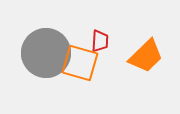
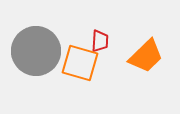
gray circle: moved 10 px left, 2 px up
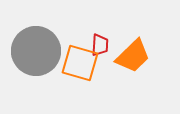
red trapezoid: moved 4 px down
orange trapezoid: moved 13 px left
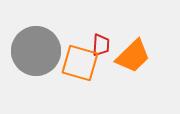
red trapezoid: moved 1 px right
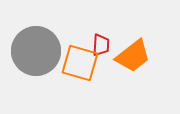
orange trapezoid: rotated 6 degrees clockwise
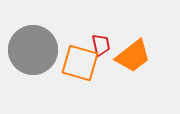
red trapezoid: rotated 15 degrees counterclockwise
gray circle: moved 3 px left, 1 px up
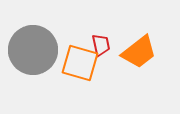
orange trapezoid: moved 6 px right, 4 px up
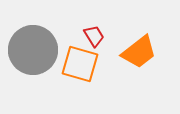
red trapezoid: moved 7 px left, 9 px up; rotated 20 degrees counterclockwise
orange square: moved 1 px down
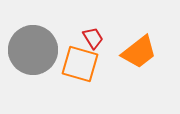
red trapezoid: moved 1 px left, 2 px down
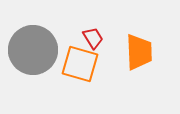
orange trapezoid: rotated 54 degrees counterclockwise
